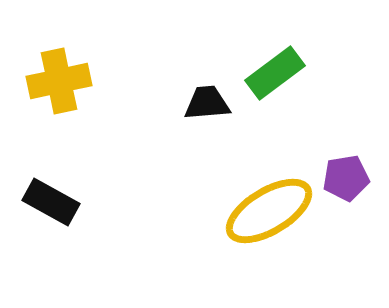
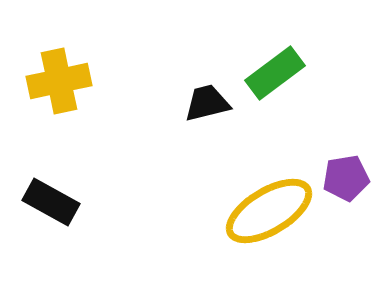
black trapezoid: rotated 9 degrees counterclockwise
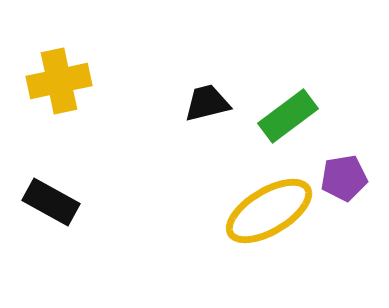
green rectangle: moved 13 px right, 43 px down
purple pentagon: moved 2 px left
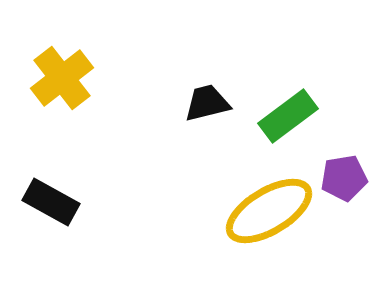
yellow cross: moved 3 px right, 3 px up; rotated 26 degrees counterclockwise
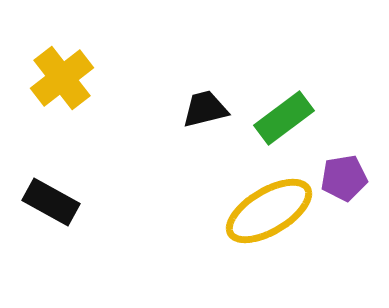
black trapezoid: moved 2 px left, 6 px down
green rectangle: moved 4 px left, 2 px down
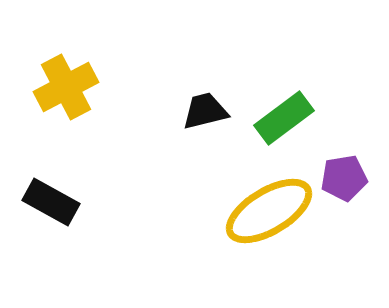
yellow cross: moved 4 px right, 9 px down; rotated 10 degrees clockwise
black trapezoid: moved 2 px down
